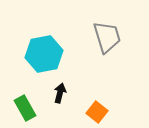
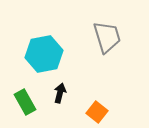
green rectangle: moved 6 px up
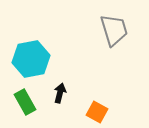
gray trapezoid: moved 7 px right, 7 px up
cyan hexagon: moved 13 px left, 5 px down
orange square: rotated 10 degrees counterclockwise
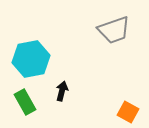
gray trapezoid: rotated 88 degrees clockwise
black arrow: moved 2 px right, 2 px up
orange square: moved 31 px right
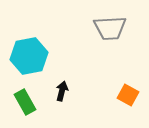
gray trapezoid: moved 4 px left, 2 px up; rotated 16 degrees clockwise
cyan hexagon: moved 2 px left, 3 px up
orange square: moved 17 px up
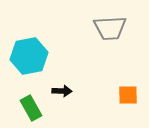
black arrow: rotated 78 degrees clockwise
orange square: rotated 30 degrees counterclockwise
green rectangle: moved 6 px right, 6 px down
